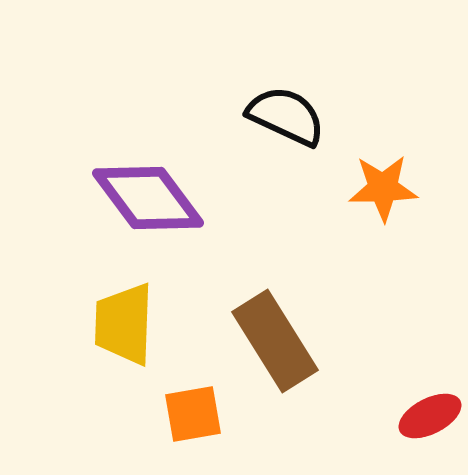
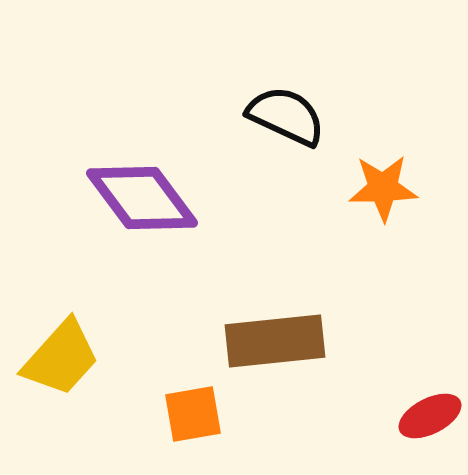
purple diamond: moved 6 px left
yellow trapezoid: moved 63 px left, 34 px down; rotated 140 degrees counterclockwise
brown rectangle: rotated 64 degrees counterclockwise
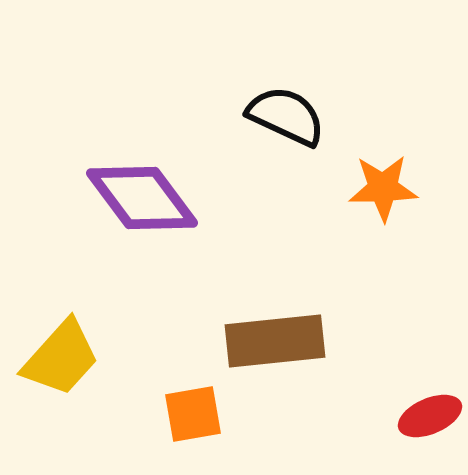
red ellipse: rotated 4 degrees clockwise
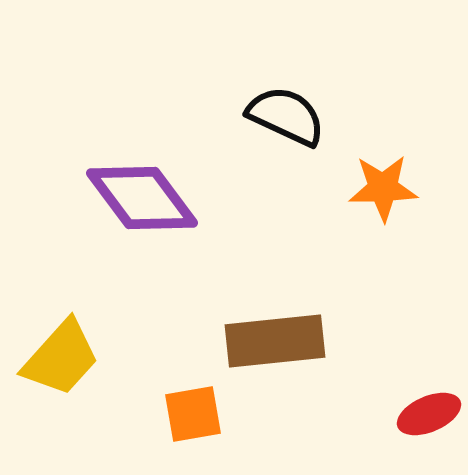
red ellipse: moved 1 px left, 2 px up
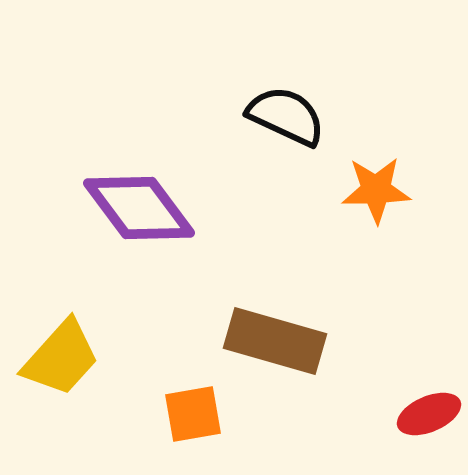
orange star: moved 7 px left, 2 px down
purple diamond: moved 3 px left, 10 px down
brown rectangle: rotated 22 degrees clockwise
